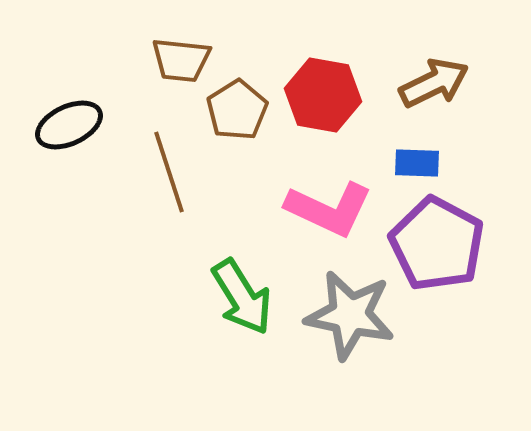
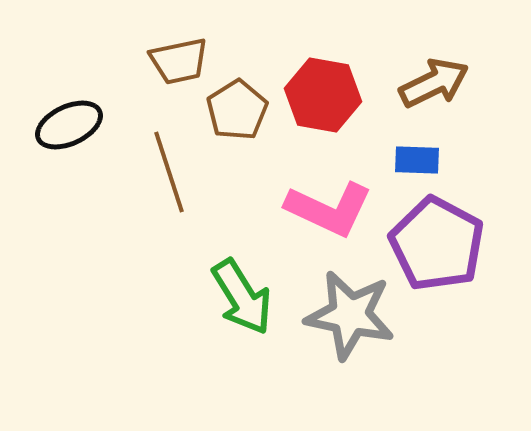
brown trapezoid: moved 2 px left, 1 px down; rotated 18 degrees counterclockwise
blue rectangle: moved 3 px up
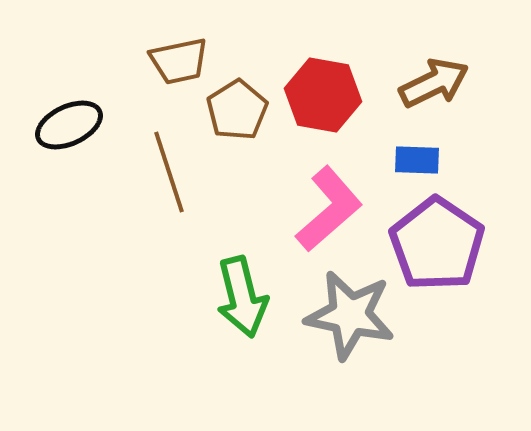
pink L-shape: rotated 66 degrees counterclockwise
purple pentagon: rotated 6 degrees clockwise
green arrow: rotated 18 degrees clockwise
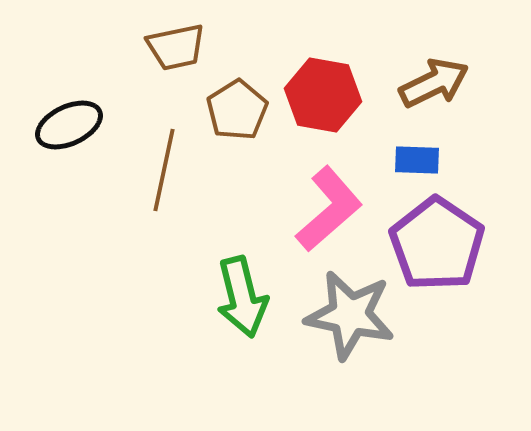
brown trapezoid: moved 3 px left, 14 px up
brown line: moved 5 px left, 2 px up; rotated 30 degrees clockwise
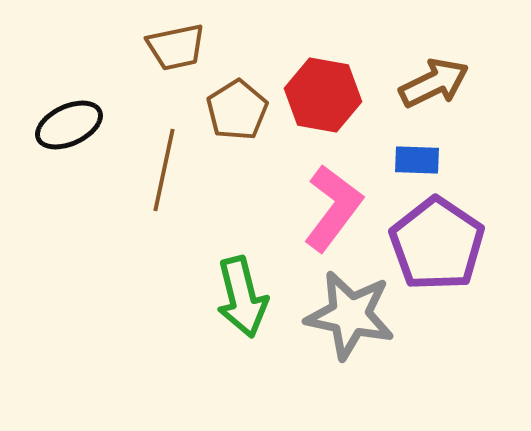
pink L-shape: moved 4 px right, 1 px up; rotated 12 degrees counterclockwise
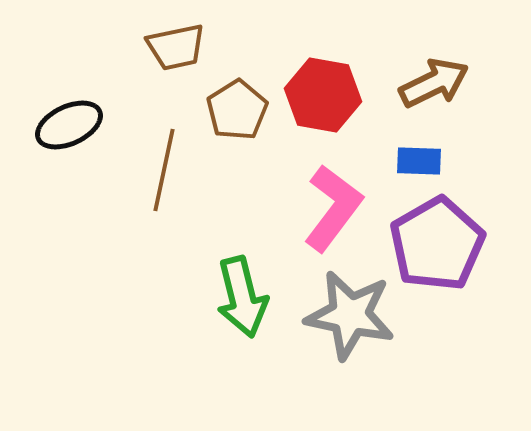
blue rectangle: moved 2 px right, 1 px down
purple pentagon: rotated 8 degrees clockwise
